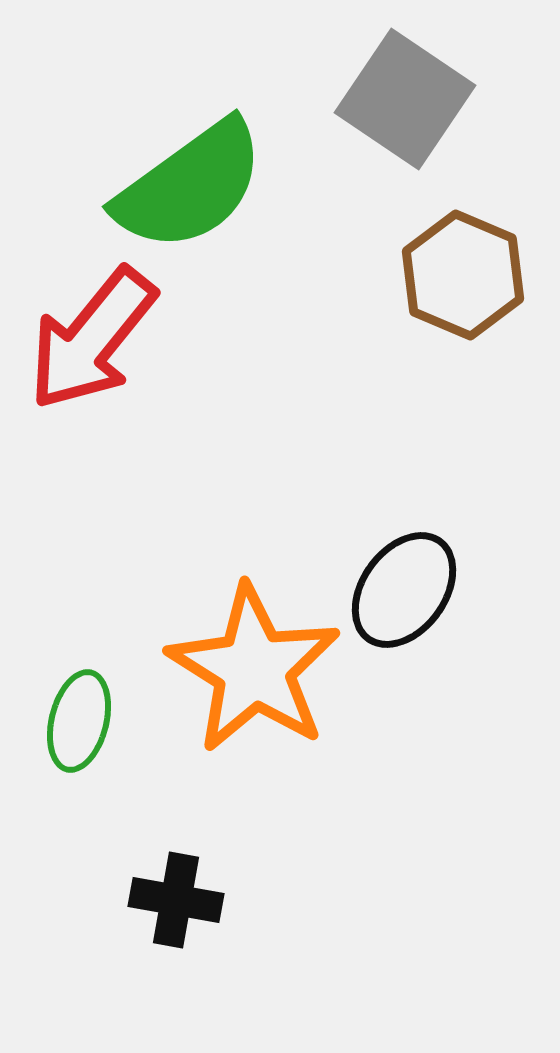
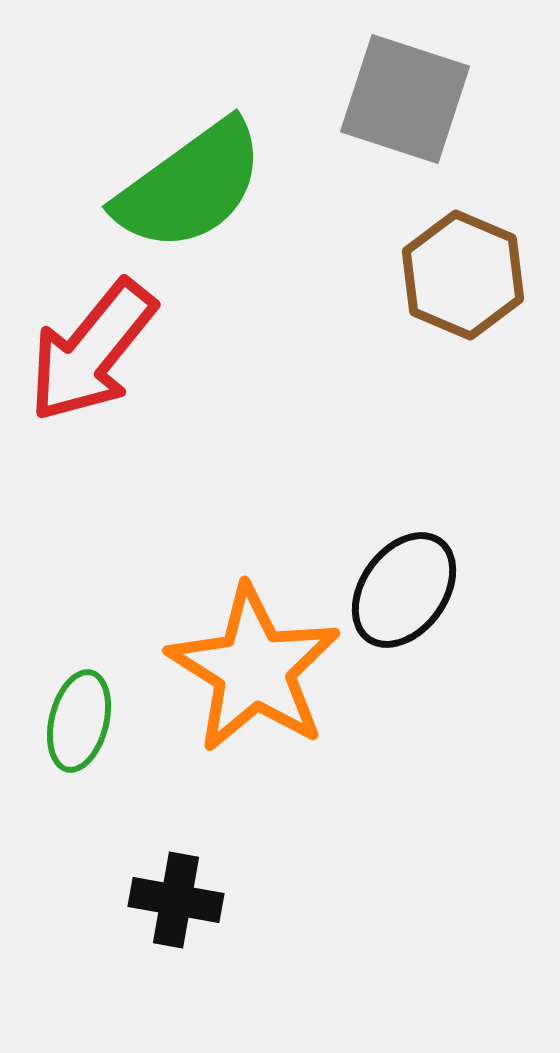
gray square: rotated 16 degrees counterclockwise
red arrow: moved 12 px down
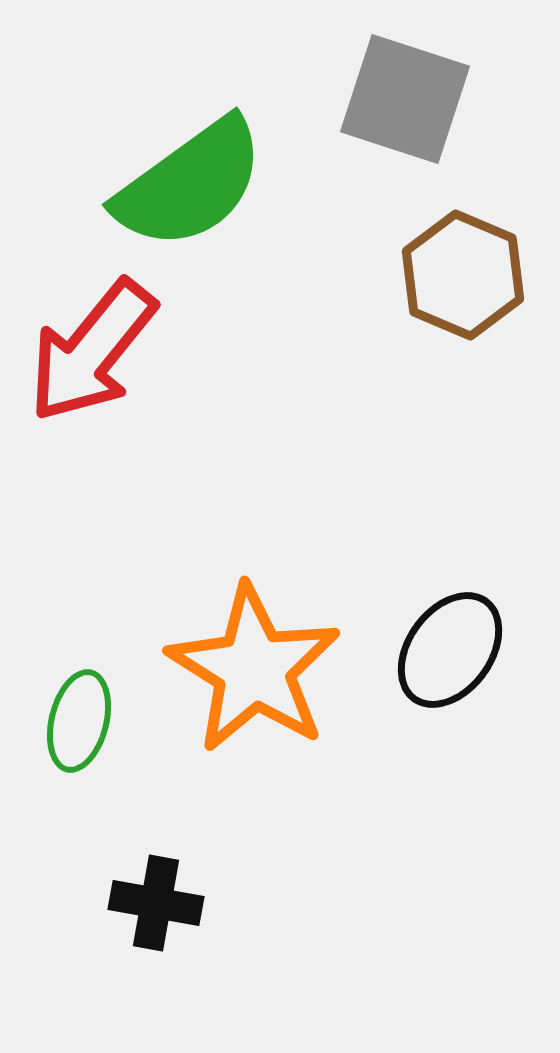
green semicircle: moved 2 px up
black ellipse: moved 46 px right, 60 px down
black cross: moved 20 px left, 3 px down
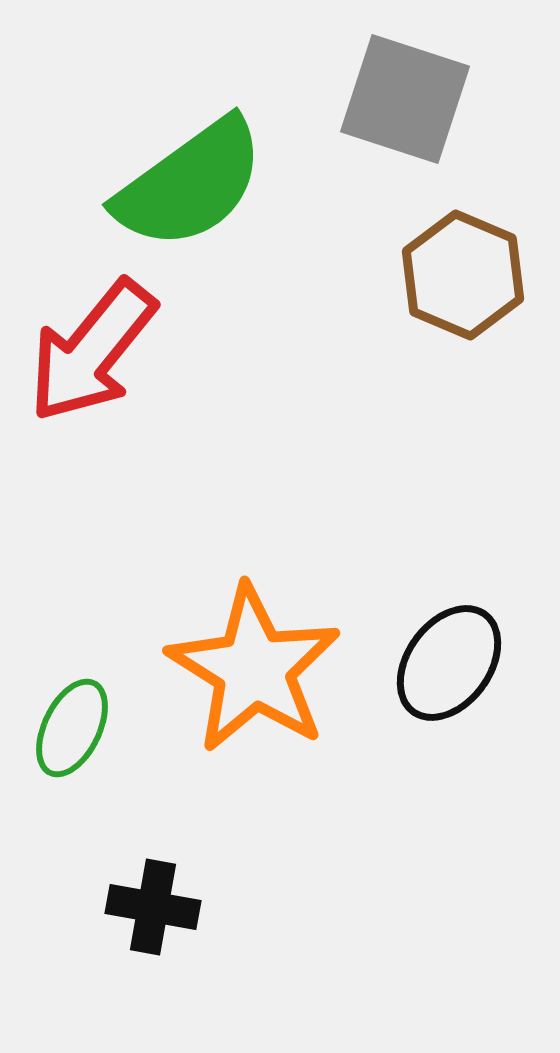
black ellipse: moved 1 px left, 13 px down
green ellipse: moved 7 px left, 7 px down; rotated 12 degrees clockwise
black cross: moved 3 px left, 4 px down
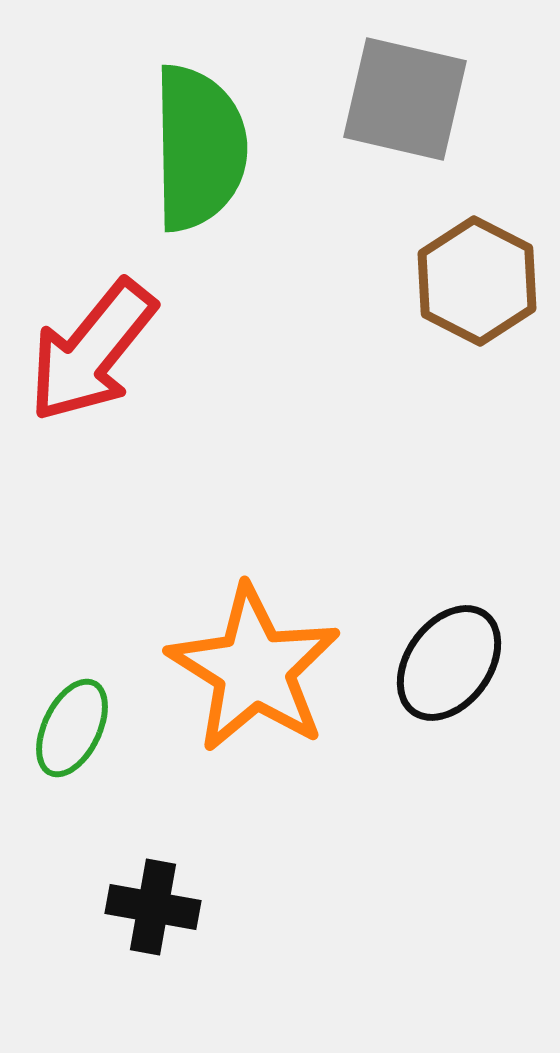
gray square: rotated 5 degrees counterclockwise
green semicircle: moved 9 px right, 36 px up; rotated 55 degrees counterclockwise
brown hexagon: moved 14 px right, 6 px down; rotated 4 degrees clockwise
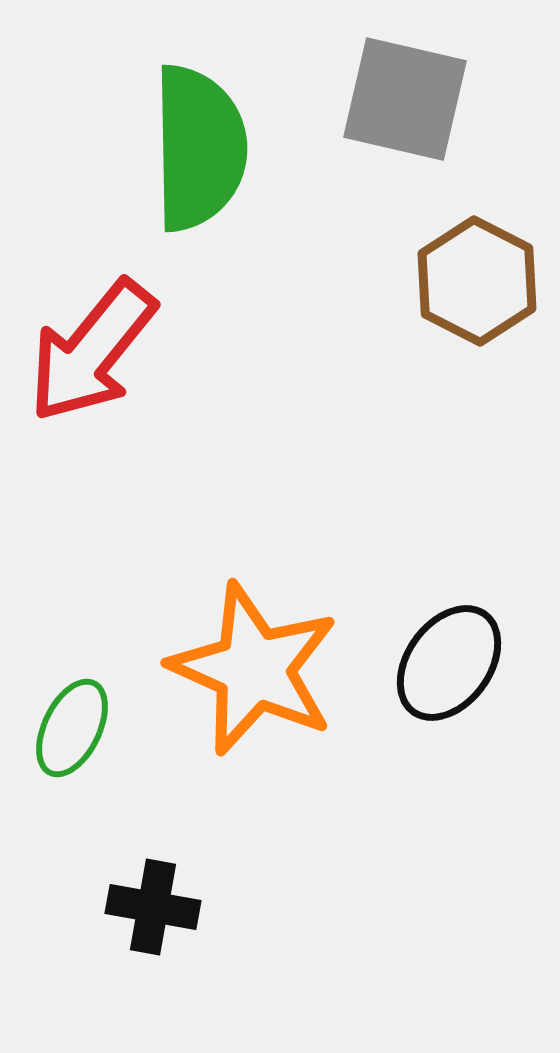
orange star: rotated 8 degrees counterclockwise
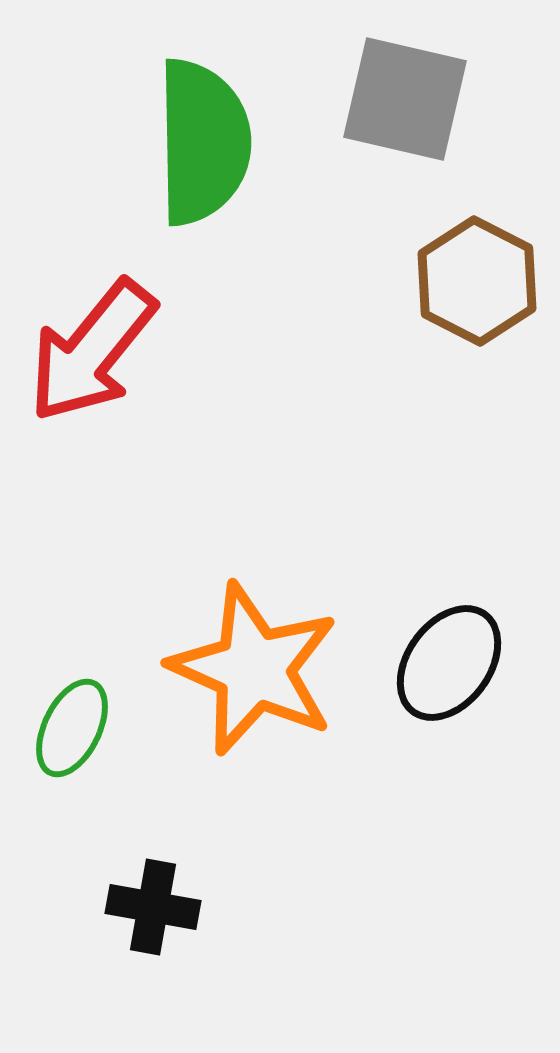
green semicircle: moved 4 px right, 6 px up
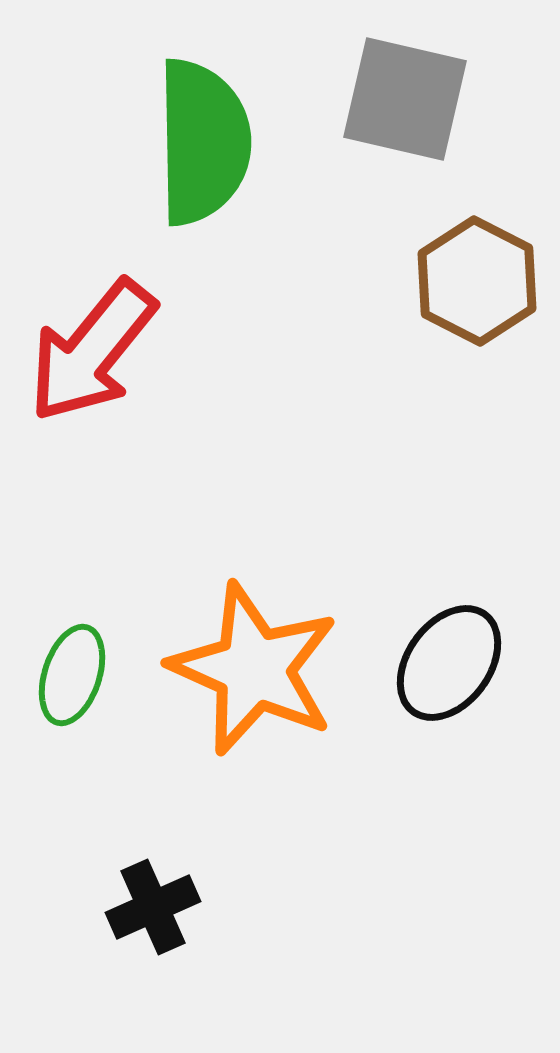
green ellipse: moved 53 px up; rotated 8 degrees counterclockwise
black cross: rotated 34 degrees counterclockwise
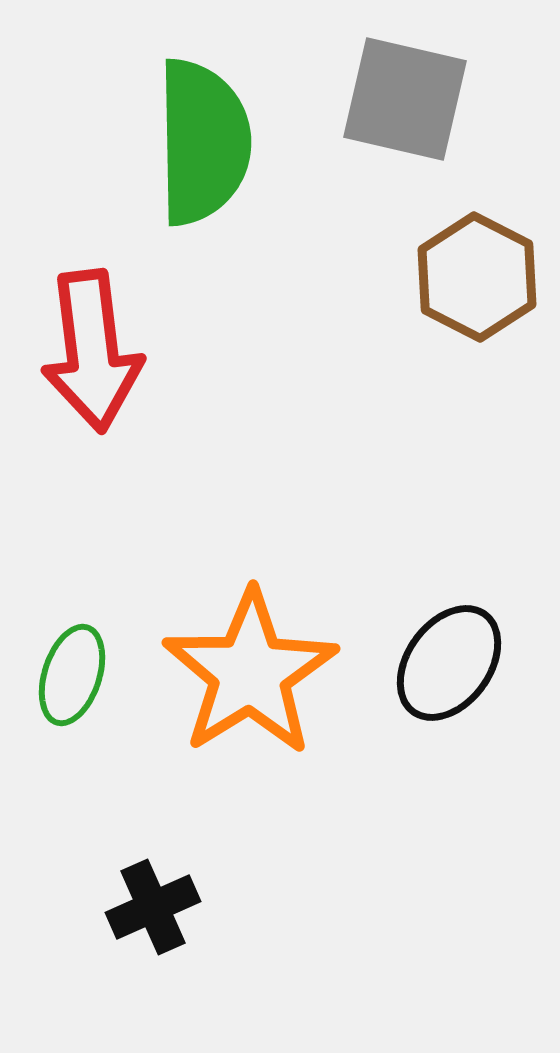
brown hexagon: moved 4 px up
red arrow: rotated 46 degrees counterclockwise
orange star: moved 4 px left, 4 px down; rotated 16 degrees clockwise
